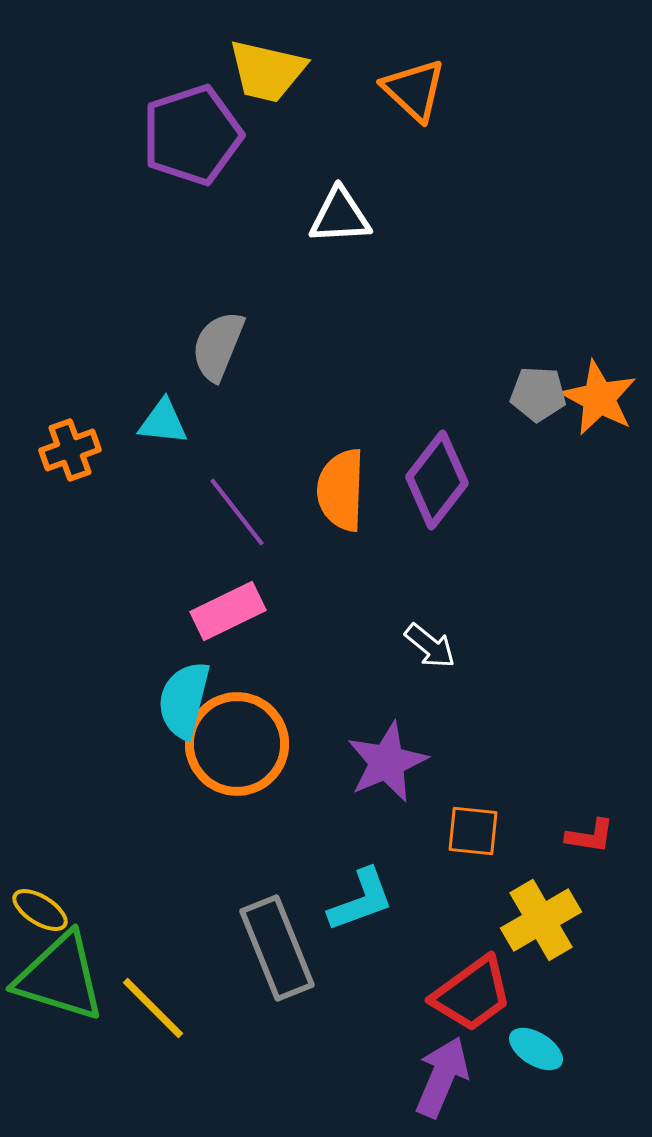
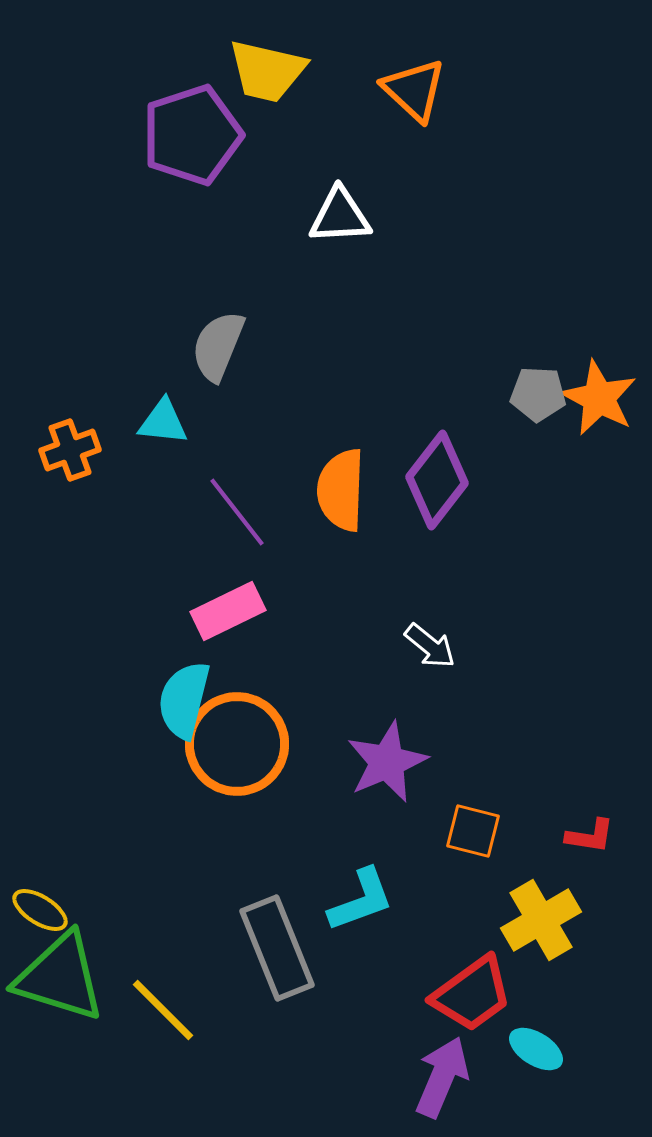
orange square: rotated 8 degrees clockwise
yellow line: moved 10 px right, 2 px down
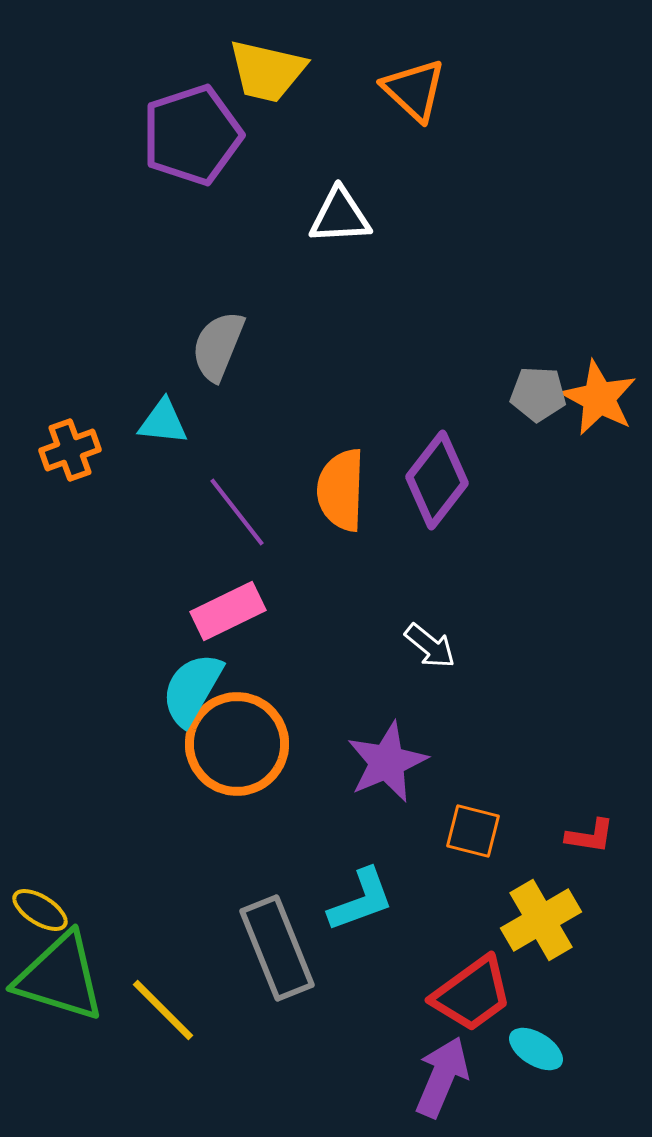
cyan semicircle: moved 8 px right, 11 px up; rotated 16 degrees clockwise
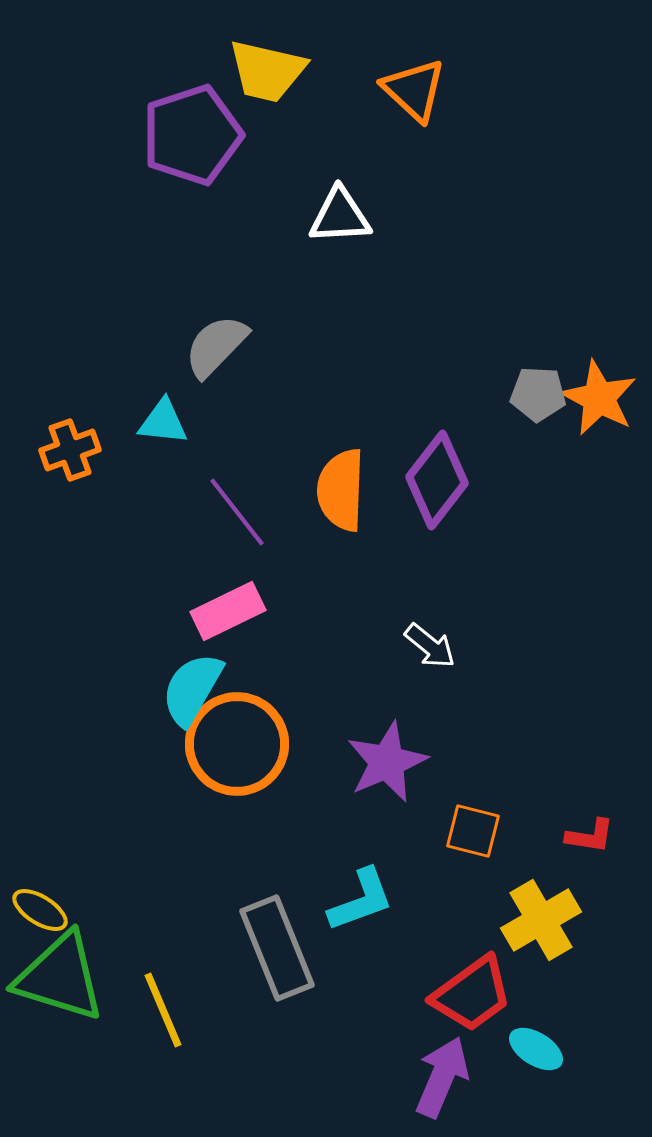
gray semicircle: moved 2 px left; rotated 22 degrees clockwise
yellow line: rotated 22 degrees clockwise
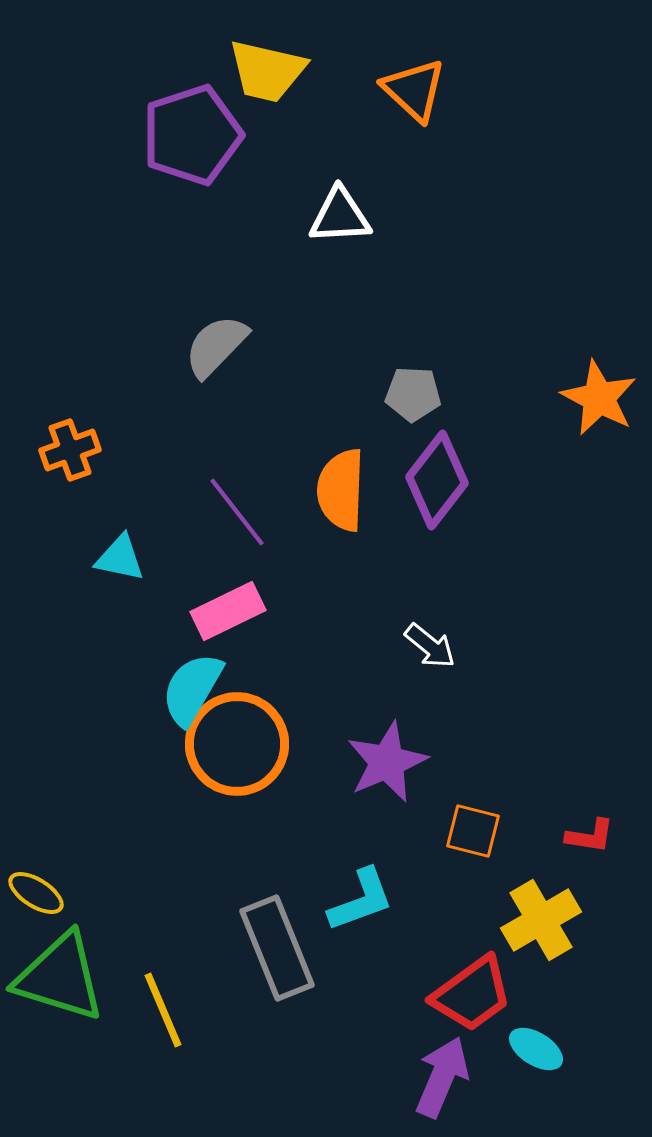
gray pentagon: moved 125 px left
cyan triangle: moved 43 px left, 136 px down; rotated 6 degrees clockwise
yellow ellipse: moved 4 px left, 17 px up
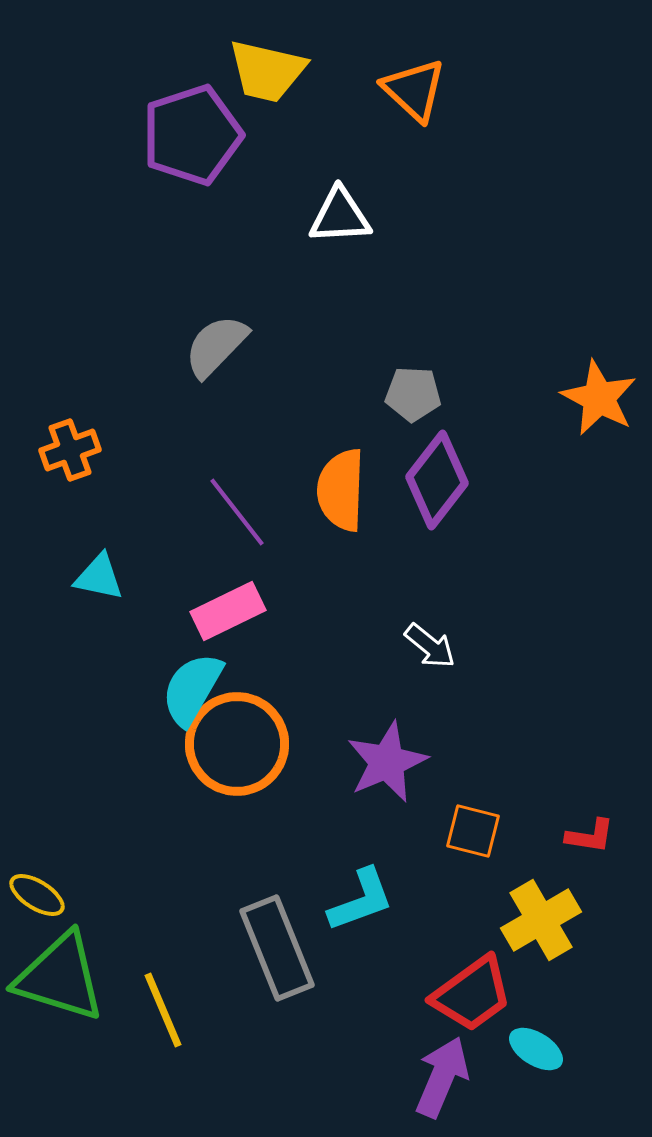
cyan triangle: moved 21 px left, 19 px down
yellow ellipse: moved 1 px right, 2 px down
